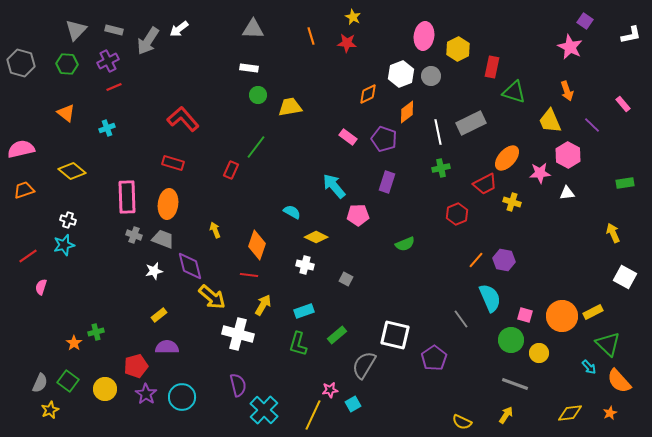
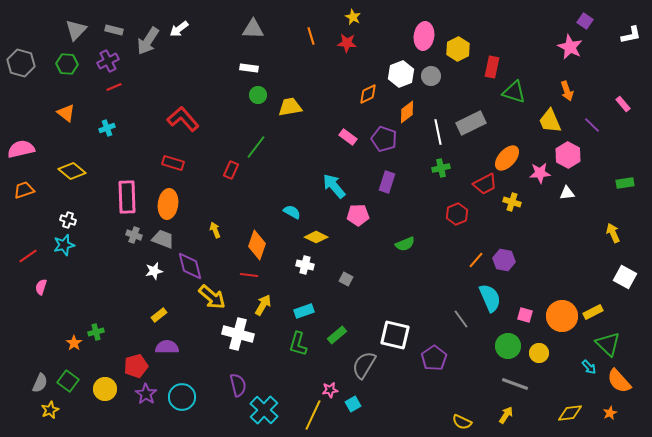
green circle at (511, 340): moved 3 px left, 6 px down
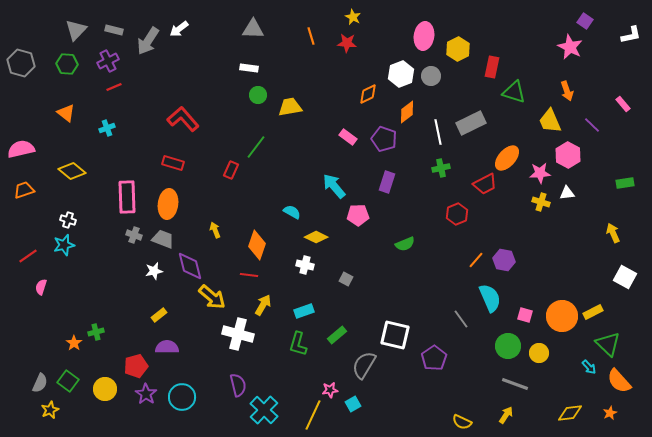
yellow cross at (512, 202): moved 29 px right
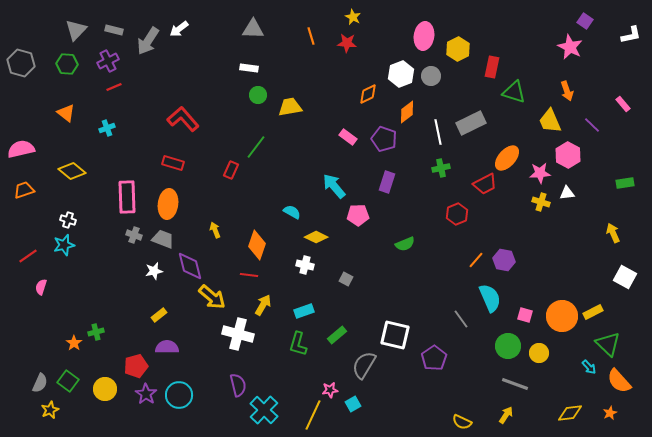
cyan circle at (182, 397): moved 3 px left, 2 px up
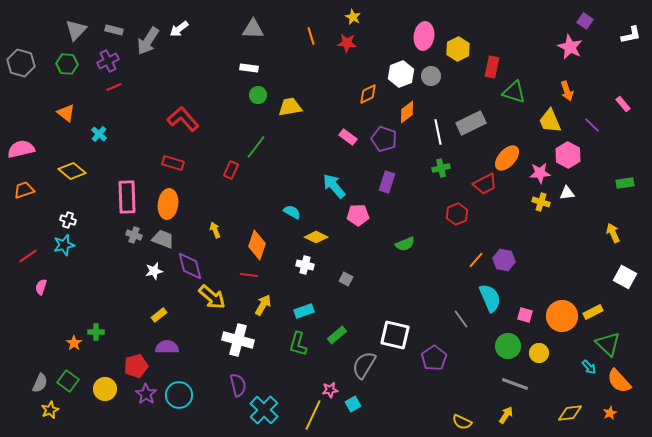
cyan cross at (107, 128): moved 8 px left, 6 px down; rotated 28 degrees counterclockwise
green cross at (96, 332): rotated 14 degrees clockwise
white cross at (238, 334): moved 6 px down
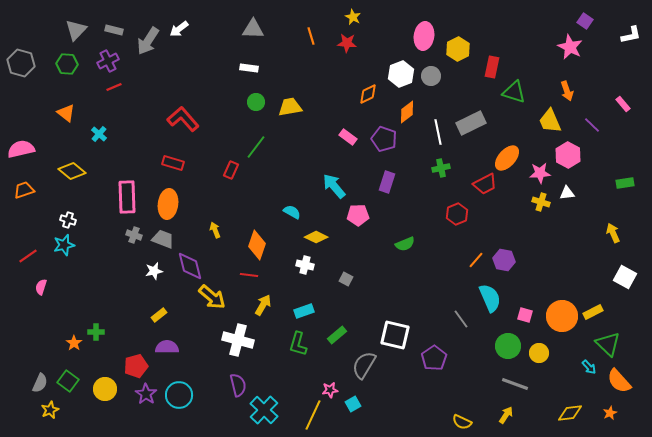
green circle at (258, 95): moved 2 px left, 7 px down
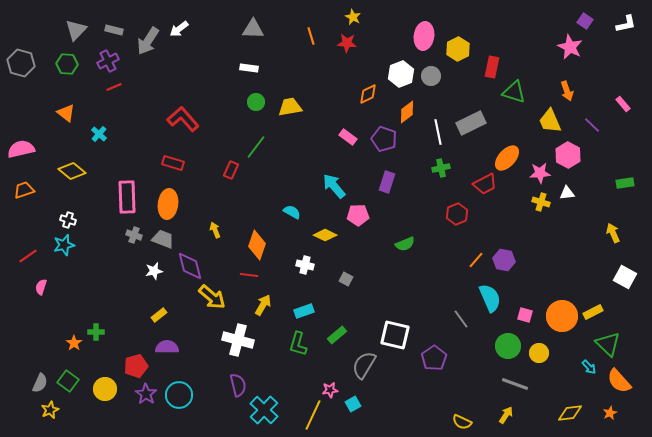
white L-shape at (631, 35): moved 5 px left, 11 px up
yellow diamond at (316, 237): moved 9 px right, 2 px up
